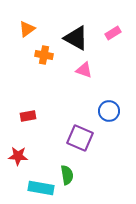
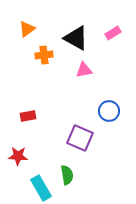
orange cross: rotated 18 degrees counterclockwise
pink triangle: rotated 30 degrees counterclockwise
cyan rectangle: rotated 50 degrees clockwise
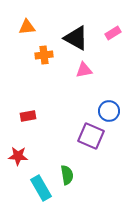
orange triangle: moved 2 px up; rotated 30 degrees clockwise
purple square: moved 11 px right, 2 px up
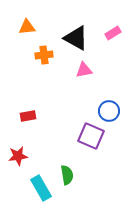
red star: rotated 12 degrees counterclockwise
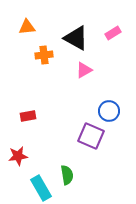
pink triangle: rotated 18 degrees counterclockwise
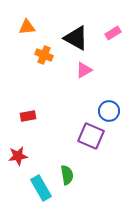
orange cross: rotated 30 degrees clockwise
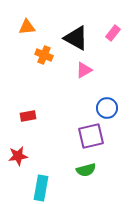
pink rectangle: rotated 21 degrees counterclockwise
blue circle: moved 2 px left, 3 px up
purple square: rotated 36 degrees counterclockwise
green semicircle: moved 19 px right, 5 px up; rotated 84 degrees clockwise
cyan rectangle: rotated 40 degrees clockwise
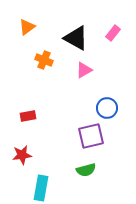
orange triangle: rotated 30 degrees counterclockwise
orange cross: moved 5 px down
red star: moved 4 px right, 1 px up
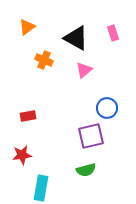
pink rectangle: rotated 56 degrees counterclockwise
pink triangle: rotated 12 degrees counterclockwise
